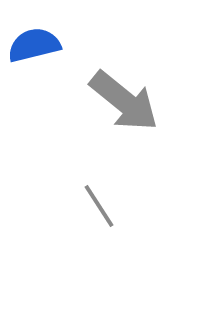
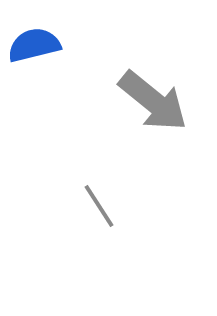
gray arrow: moved 29 px right
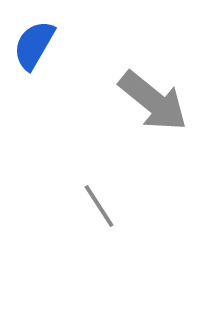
blue semicircle: rotated 46 degrees counterclockwise
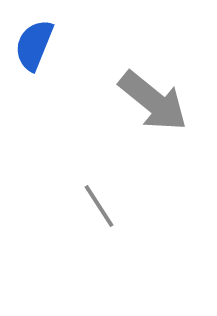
blue semicircle: rotated 8 degrees counterclockwise
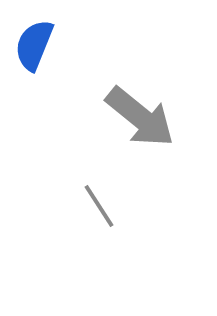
gray arrow: moved 13 px left, 16 px down
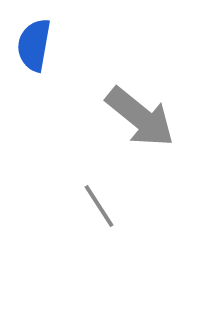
blue semicircle: rotated 12 degrees counterclockwise
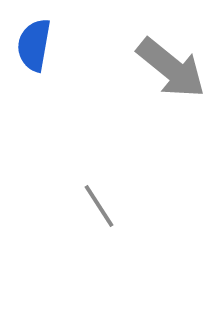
gray arrow: moved 31 px right, 49 px up
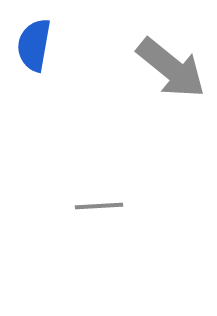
gray line: rotated 60 degrees counterclockwise
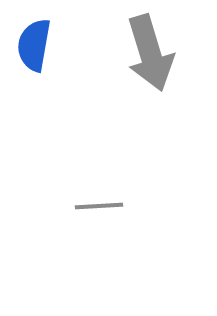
gray arrow: moved 21 px left, 15 px up; rotated 34 degrees clockwise
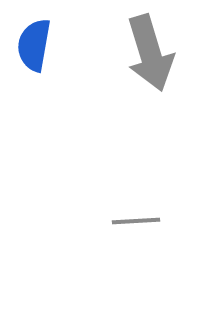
gray line: moved 37 px right, 15 px down
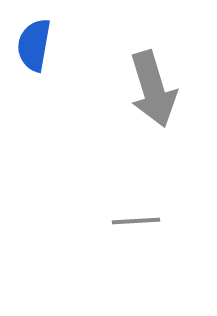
gray arrow: moved 3 px right, 36 px down
